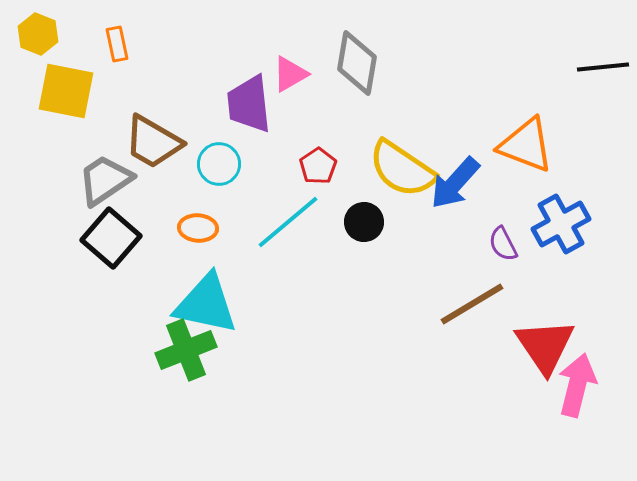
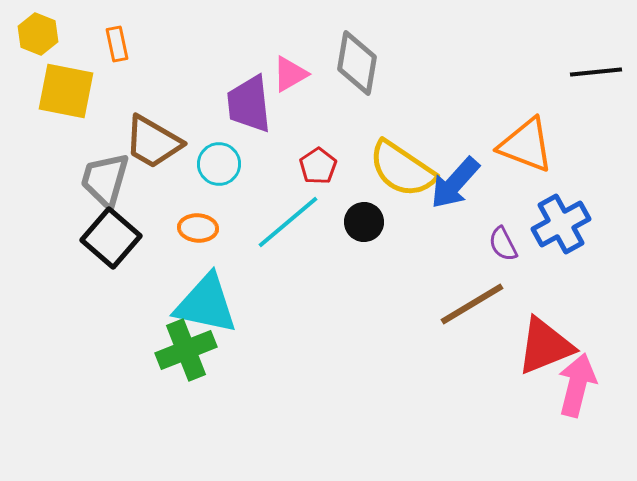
black line: moved 7 px left, 5 px down
gray trapezoid: rotated 40 degrees counterclockwise
red triangle: rotated 42 degrees clockwise
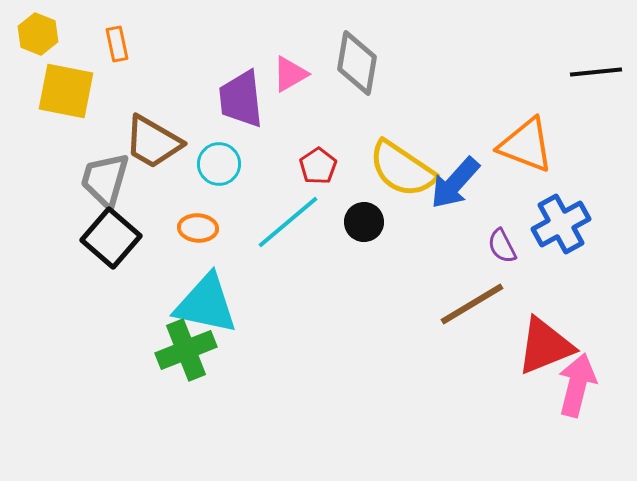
purple trapezoid: moved 8 px left, 5 px up
purple semicircle: moved 1 px left, 2 px down
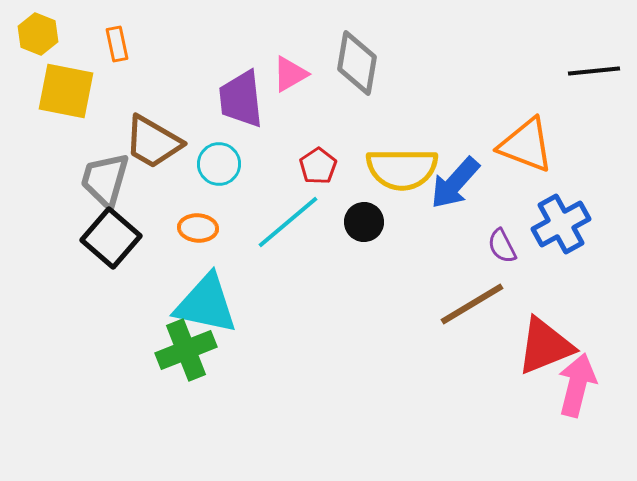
black line: moved 2 px left, 1 px up
yellow semicircle: rotated 34 degrees counterclockwise
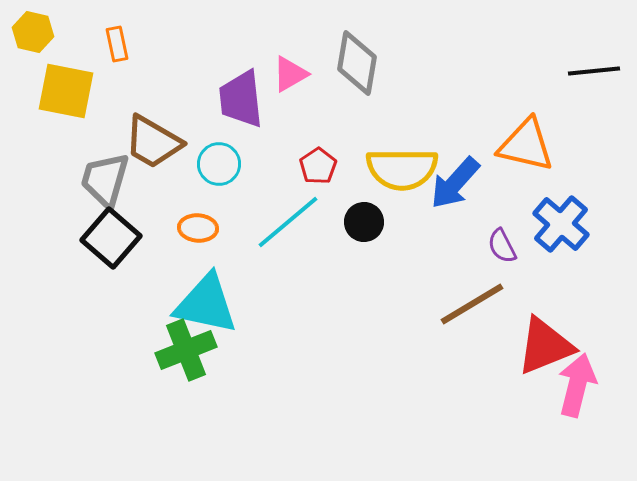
yellow hexagon: moved 5 px left, 2 px up; rotated 9 degrees counterclockwise
orange triangle: rotated 8 degrees counterclockwise
blue cross: rotated 20 degrees counterclockwise
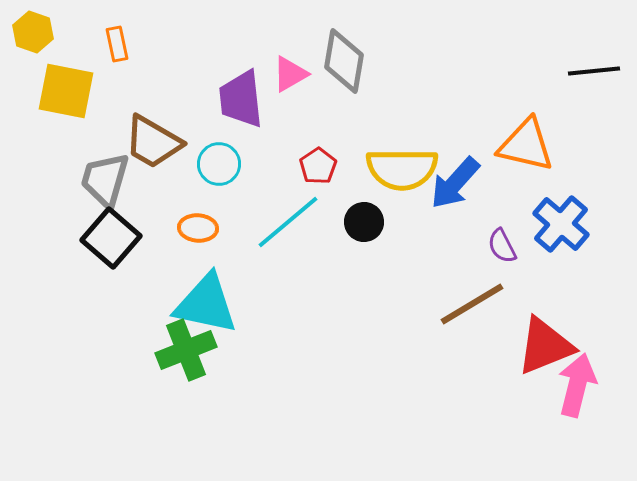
yellow hexagon: rotated 6 degrees clockwise
gray diamond: moved 13 px left, 2 px up
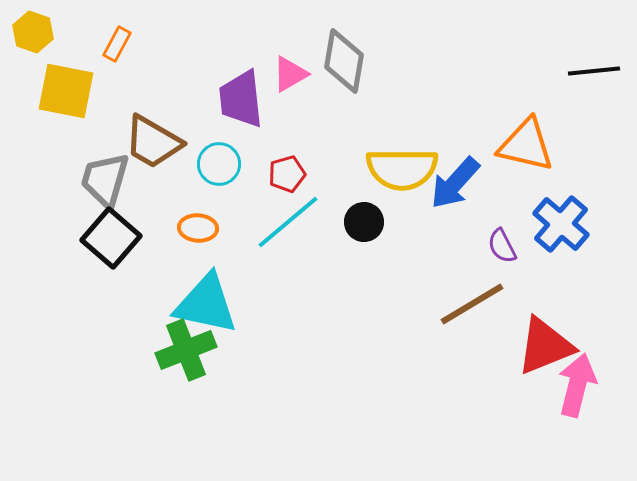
orange rectangle: rotated 40 degrees clockwise
red pentagon: moved 31 px left, 8 px down; rotated 18 degrees clockwise
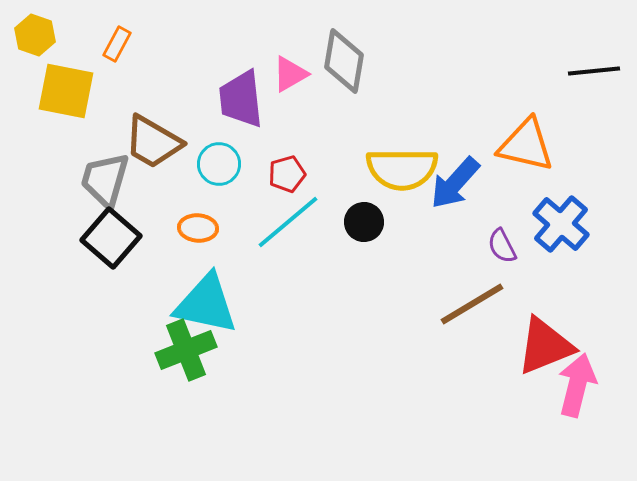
yellow hexagon: moved 2 px right, 3 px down
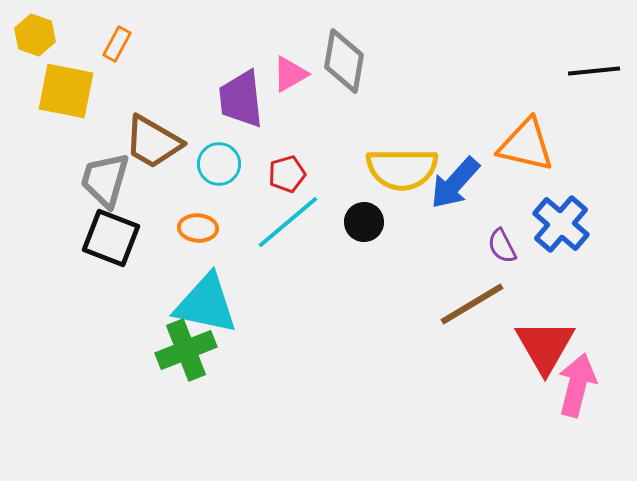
black square: rotated 20 degrees counterclockwise
red triangle: rotated 38 degrees counterclockwise
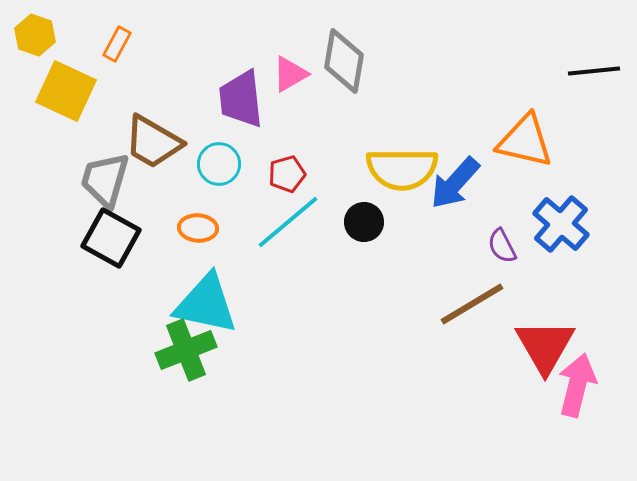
yellow square: rotated 14 degrees clockwise
orange triangle: moved 1 px left, 4 px up
black square: rotated 8 degrees clockwise
